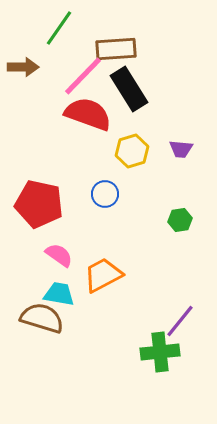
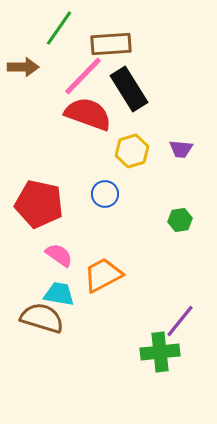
brown rectangle: moved 5 px left, 5 px up
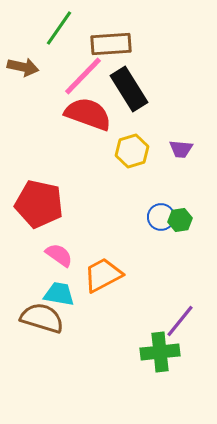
brown arrow: rotated 12 degrees clockwise
blue circle: moved 56 px right, 23 px down
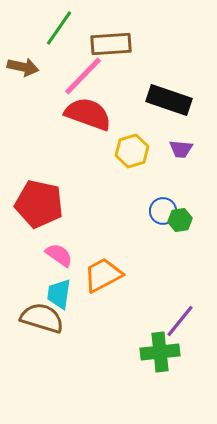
black rectangle: moved 40 px right, 11 px down; rotated 39 degrees counterclockwise
blue circle: moved 2 px right, 6 px up
cyan trapezoid: rotated 92 degrees counterclockwise
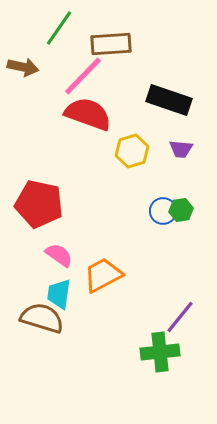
green hexagon: moved 1 px right, 10 px up
purple line: moved 4 px up
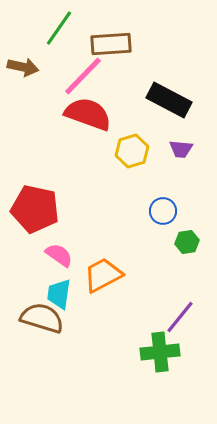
black rectangle: rotated 9 degrees clockwise
red pentagon: moved 4 px left, 5 px down
green hexagon: moved 6 px right, 32 px down
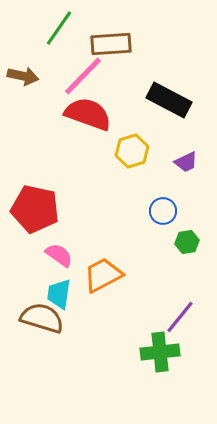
brown arrow: moved 9 px down
purple trapezoid: moved 5 px right, 13 px down; rotated 30 degrees counterclockwise
